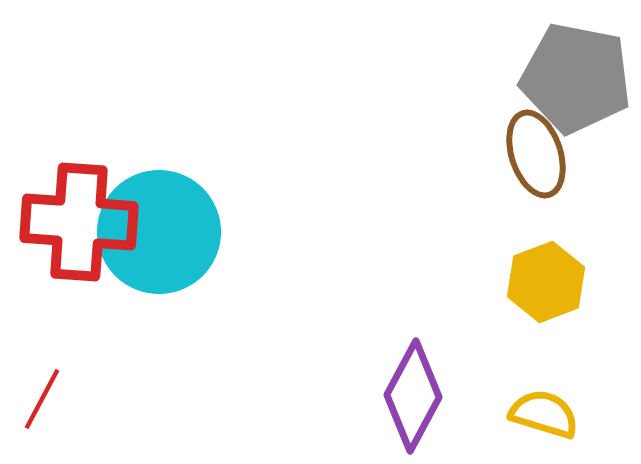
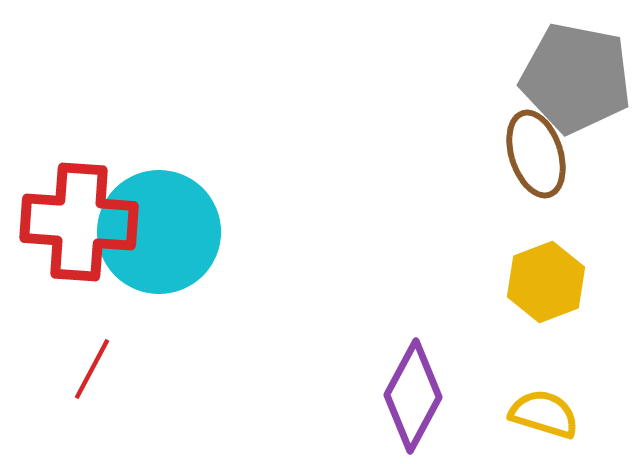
red line: moved 50 px right, 30 px up
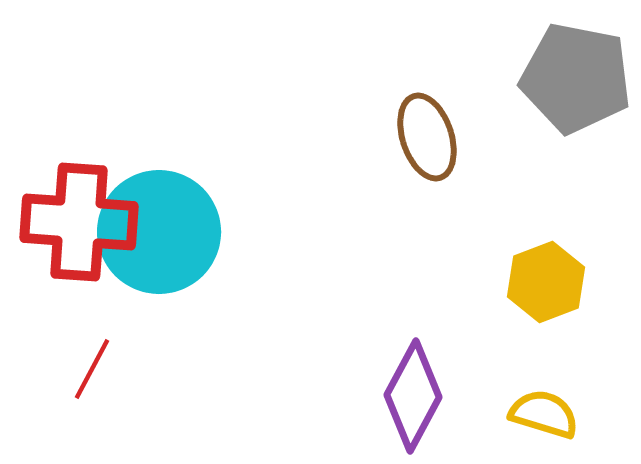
brown ellipse: moved 109 px left, 17 px up
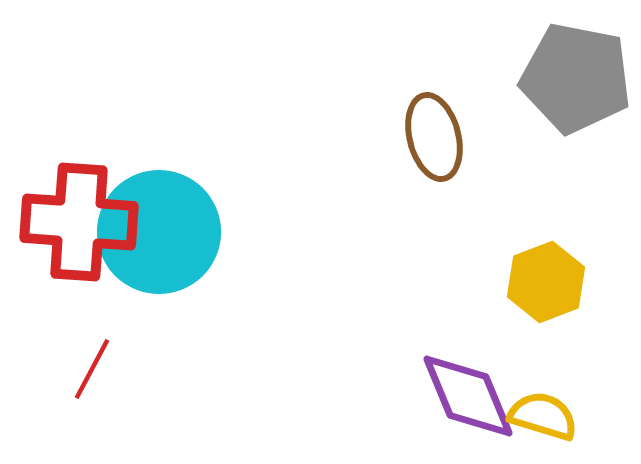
brown ellipse: moved 7 px right; rotated 4 degrees clockwise
purple diamond: moved 55 px right; rotated 51 degrees counterclockwise
yellow semicircle: moved 1 px left, 2 px down
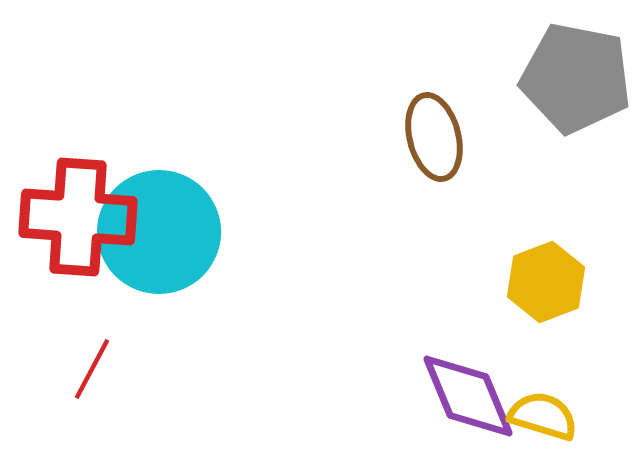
red cross: moved 1 px left, 5 px up
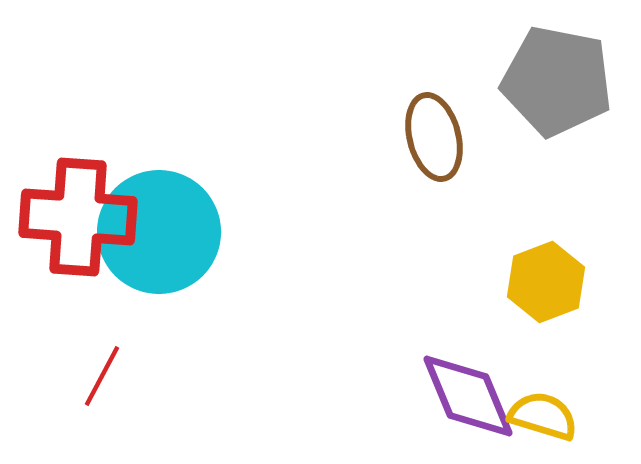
gray pentagon: moved 19 px left, 3 px down
red line: moved 10 px right, 7 px down
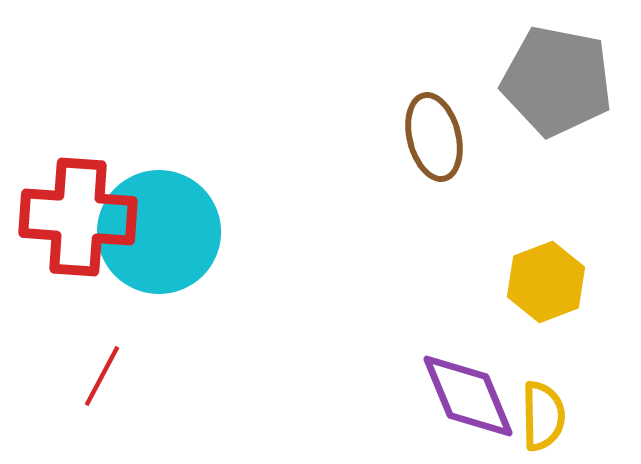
yellow semicircle: rotated 72 degrees clockwise
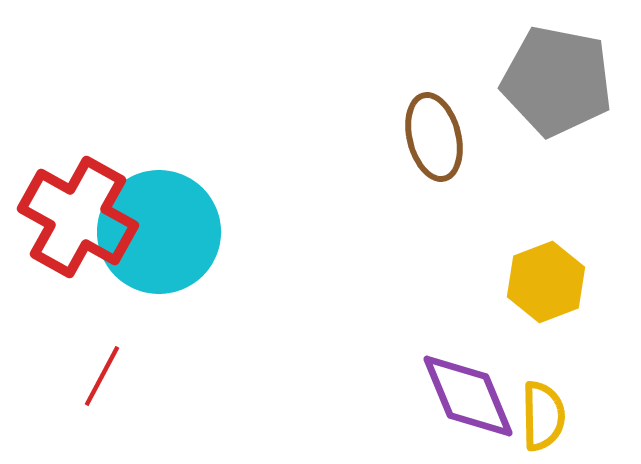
red cross: rotated 25 degrees clockwise
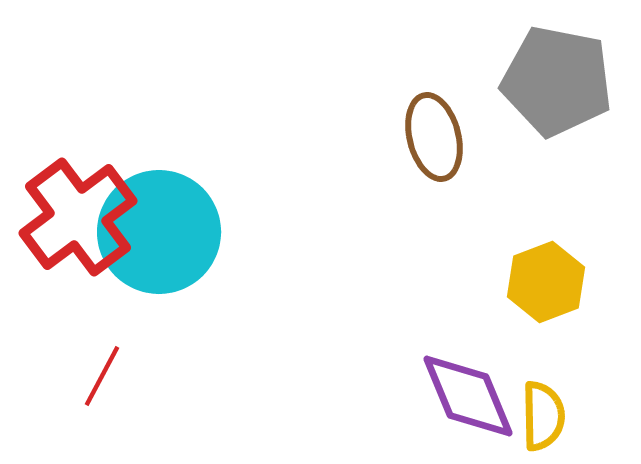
red cross: rotated 24 degrees clockwise
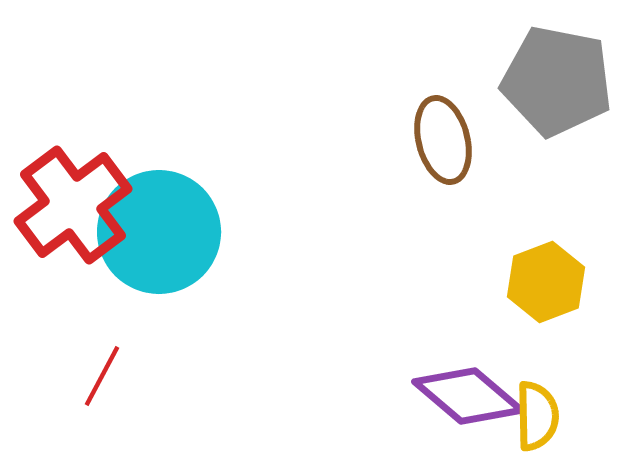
brown ellipse: moved 9 px right, 3 px down
red cross: moved 5 px left, 12 px up
purple diamond: rotated 27 degrees counterclockwise
yellow semicircle: moved 6 px left
